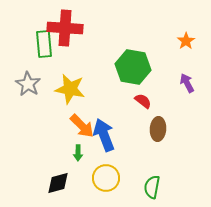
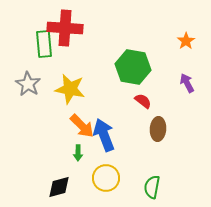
black diamond: moved 1 px right, 4 px down
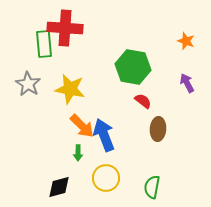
orange star: rotated 18 degrees counterclockwise
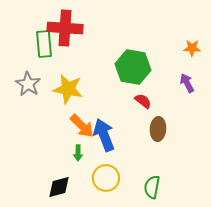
orange star: moved 6 px right, 7 px down; rotated 18 degrees counterclockwise
yellow star: moved 2 px left
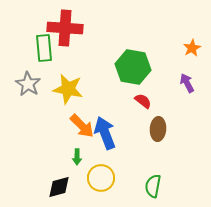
green rectangle: moved 4 px down
orange star: rotated 30 degrees counterclockwise
blue arrow: moved 1 px right, 2 px up
green arrow: moved 1 px left, 4 px down
yellow circle: moved 5 px left
green semicircle: moved 1 px right, 1 px up
